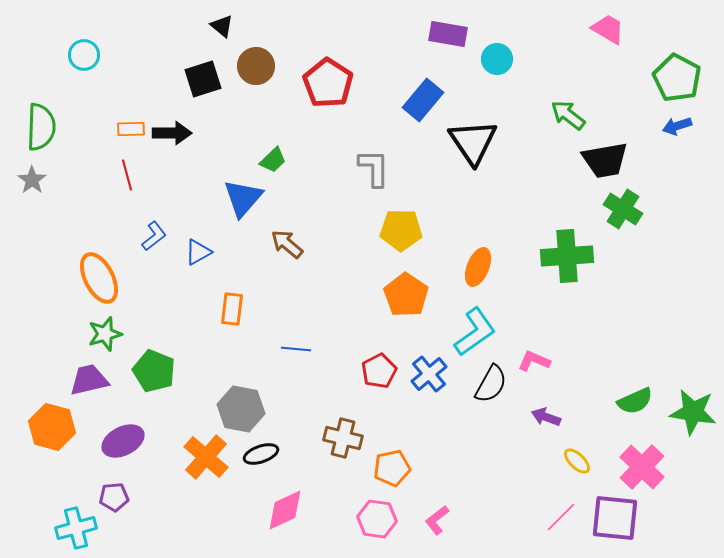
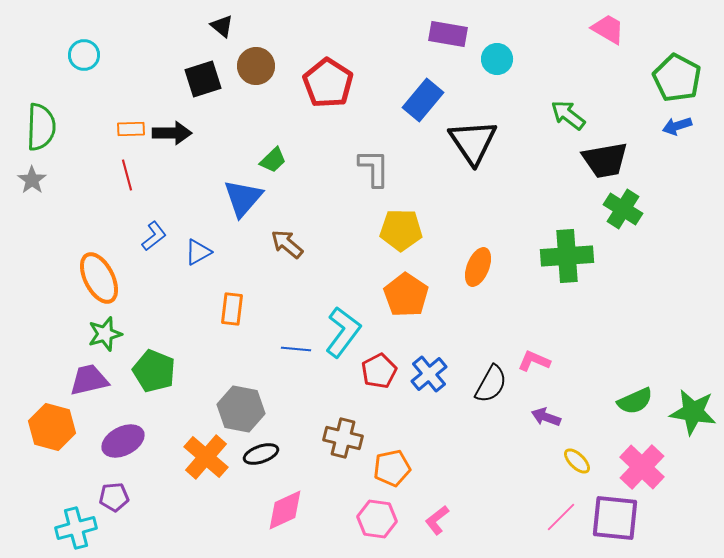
cyan L-shape at (475, 332): moved 132 px left; rotated 18 degrees counterclockwise
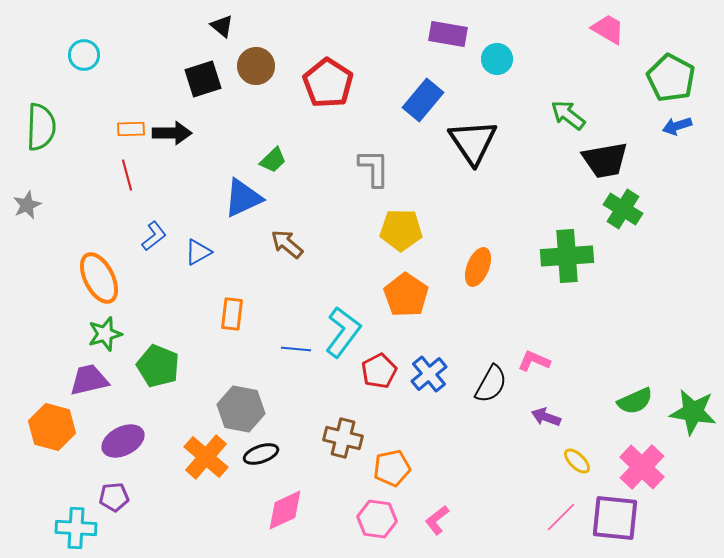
green pentagon at (677, 78): moved 6 px left
gray star at (32, 180): moved 5 px left, 25 px down; rotated 12 degrees clockwise
blue triangle at (243, 198): rotated 24 degrees clockwise
orange rectangle at (232, 309): moved 5 px down
green pentagon at (154, 371): moved 4 px right, 5 px up
cyan cross at (76, 528): rotated 18 degrees clockwise
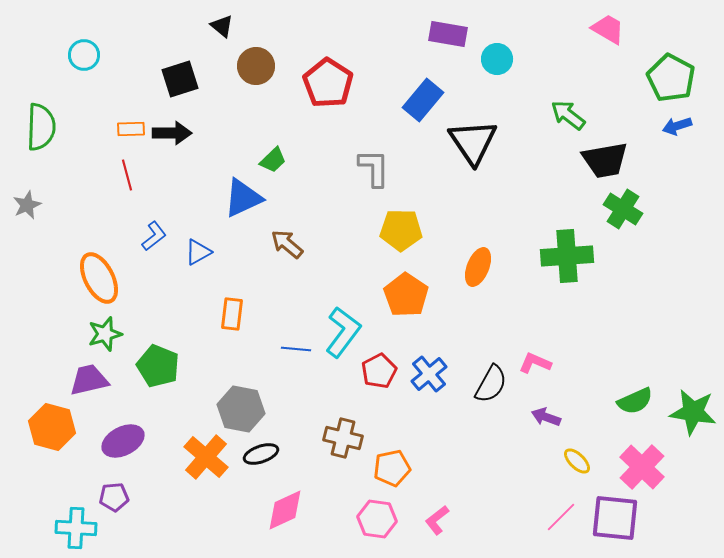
black square at (203, 79): moved 23 px left
pink L-shape at (534, 361): moved 1 px right, 2 px down
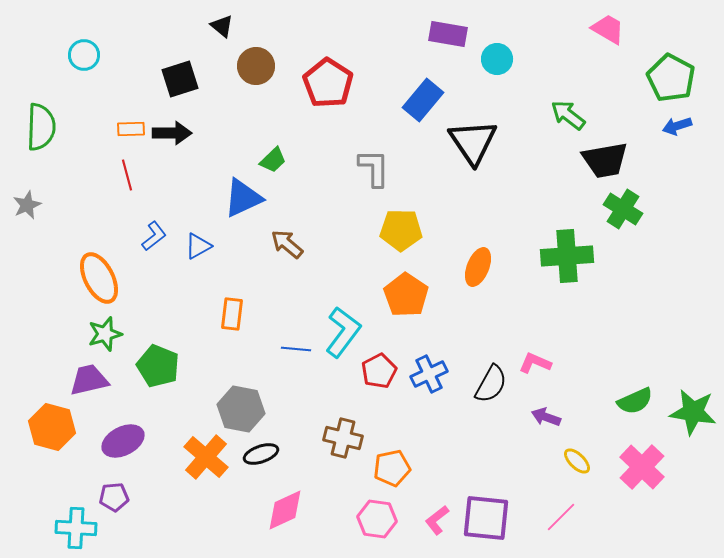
blue triangle at (198, 252): moved 6 px up
blue cross at (429, 374): rotated 15 degrees clockwise
purple square at (615, 518): moved 129 px left
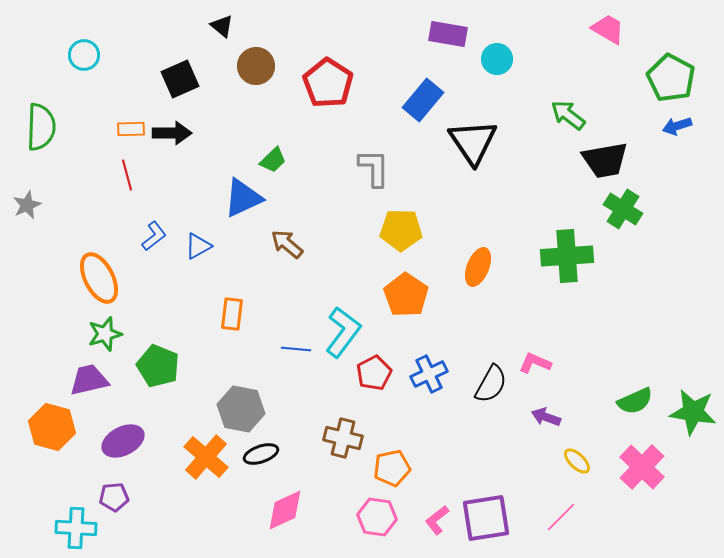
black square at (180, 79): rotated 6 degrees counterclockwise
red pentagon at (379, 371): moved 5 px left, 2 px down
purple square at (486, 518): rotated 15 degrees counterclockwise
pink hexagon at (377, 519): moved 2 px up
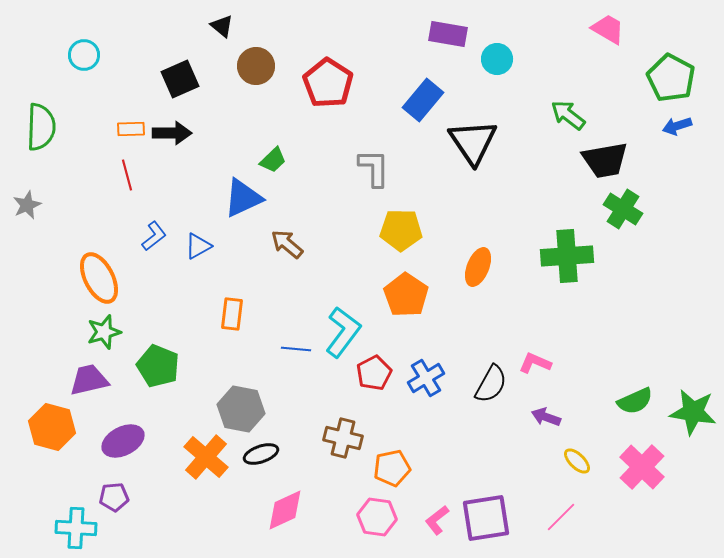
green star at (105, 334): moved 1 px left, 2 px up
blue cross at (429, 374): moved 3 px left, 4 px down; rotated 6 degrees counterclockwise
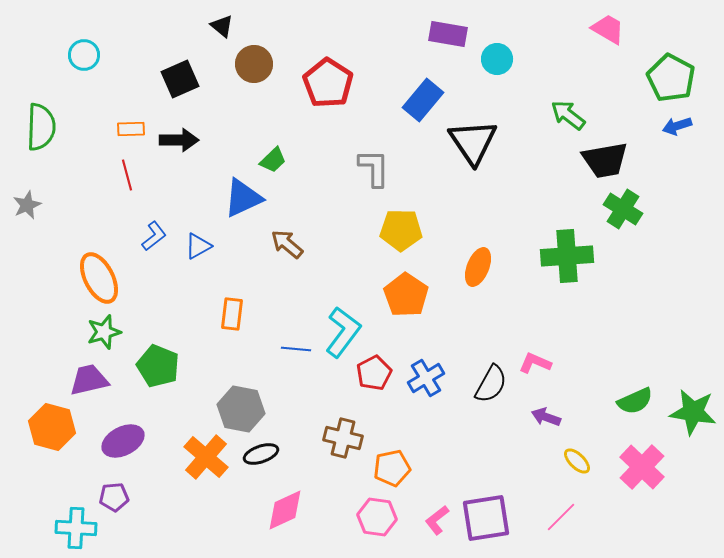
brown circle at (256, 66): moved 2 px left, 2 px up
black arrow at (172, 133): moved 7 px right, 7 px down
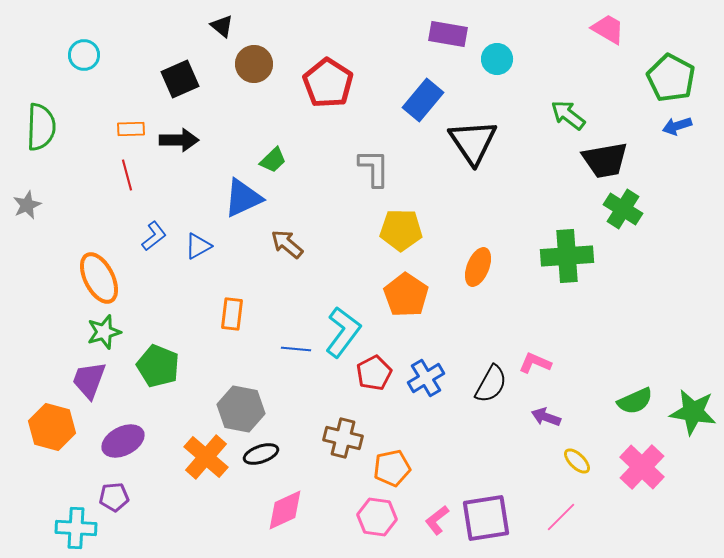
purple trapezoid at (89, 380): rotated 57 degrees counterclockwise
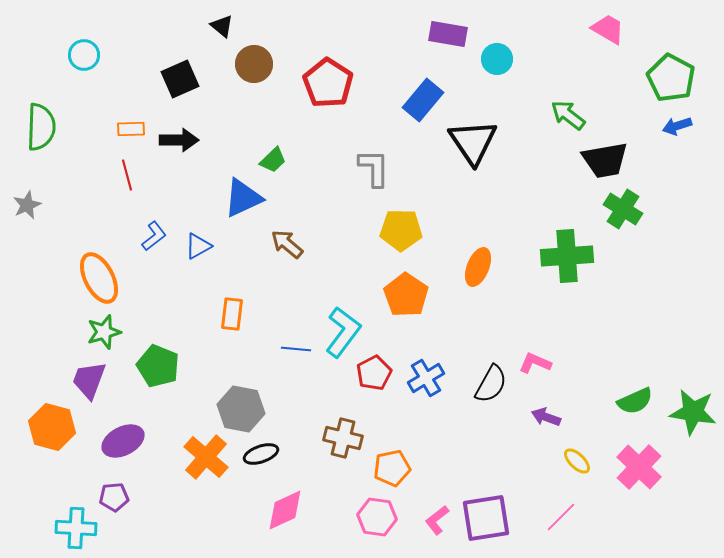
pink cross at (642, 467): moved 3 px left
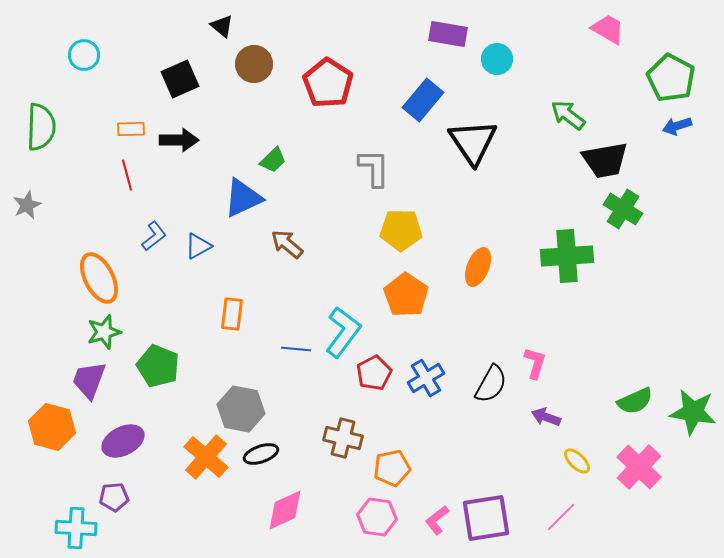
pink L-shape at (535, 363): rotated 84 degrees clockwise
